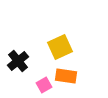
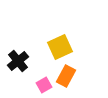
orange rectangle: rotated 70 degrees counterclockwise
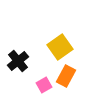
yellow square: rotated 10 degrees counterclockwise
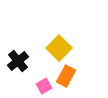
yellow square: moved 1 px left, 1 px down; rotated 10 degrees counterclockwise
pink square: moved 1 px down
